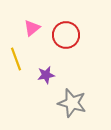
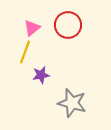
red circle: moved 2 px right, 10 px up
yellow line: moved 9 px right, 7 px up; rotated 40 degrees clockwise
purple star: moved 5 px left
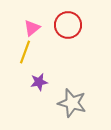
purple star: moved 2 px left, 7 px down
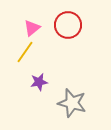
yellow line: rotated 15 degrees clockwise
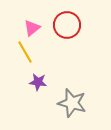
red circle: moved 1 px left
yellow line: rotated 65 degrees counterclockwise
purple star: moved 1 px left; rotated 18 degrees clockwise
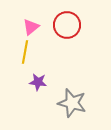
pink triangle: moved 1 px left, 1 px up
yellow line: rotated 40 degrees clockwise
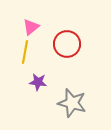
red circle: moved 19 px down
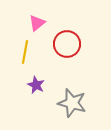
pink triangle: moved 6 px right, 4 px up
purple star: moved 2 px left, 3 px down; rotated 18 degrees clockwise
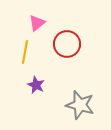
gray star: moved 8 px right, 2 px down
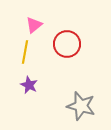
pink triangle: moved 3 px left, 2 px down
purple star: moved 7 px left
gray star: moved 1 px right, 1 px down
